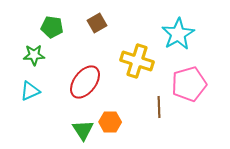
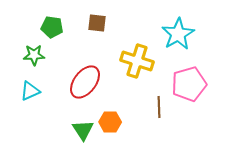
brown square: rotated 36 degrees clockwise
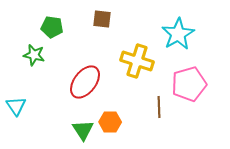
brown square: moved 5 px right, 4 px up
green star: rotated 15 degrees clockwise
cyan triangle: moved 14 px left, 15 px down; rotated 40 degrees counterclockwise
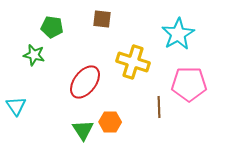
yellow cross: moved 4 px left, 1 px down
pink pentagon: rotated 16 degrees clockwise
